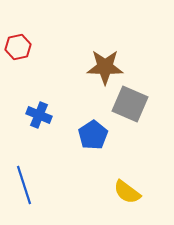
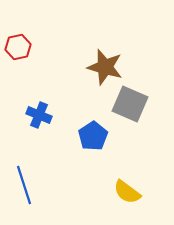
brown star: rotated 15 degrees clockwise
blue pentagon: moved 1 px down
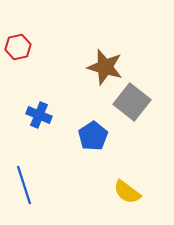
gray square: moved 2 px right, 2 px up; rotated 15 degrees clockwise
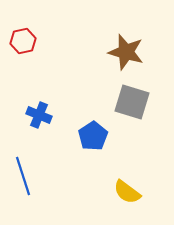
red hexagon: moved 5 px right, 6 px up
brown star: moved 21 px right, 15 px up
gray square: rotated 21 degrees counterclockwise
blue line: moved 1 px left, 9 px up
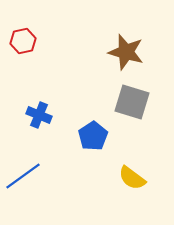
blue line: rotated 72 degrees clockwise
yellow semicircle: moved 5 px right, 14 px up
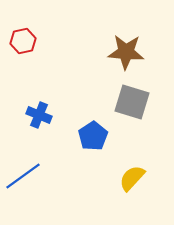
brown star: rotated 12 degrees counterclockwise
yellow semicircle: rotated 96 degrees clockwise
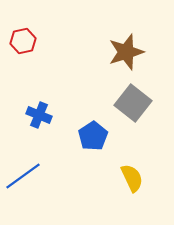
brown star: rotated 21 degrees counterclockwise
gray square: moved 1 px right, 1 px down; rotated 21 degrees clockwise
yellow semicircle: rotated 112 degrees clockwise
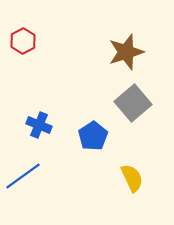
red hexagon: rotated 15 degrees counterclockwise
gray square: rotated 12 degrees clockwise
blue cross: moved 10 px down
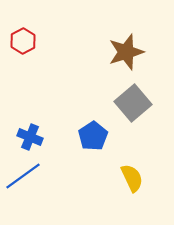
blue cross: moved 9 px left, 12 px down
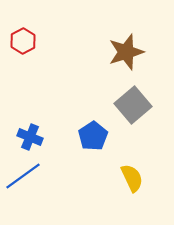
gray square: moved 2 px down
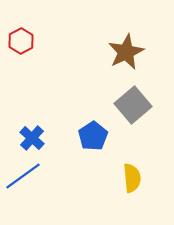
red hexagon: moved 2 px left
brown star: rotated 9 degrees counterclockwise
blue cross: moved 2 px right, 1 px down; rotated 20 degrees clockwise
yellow semicircle: rotated 20 degrees clockwise
